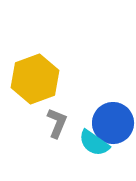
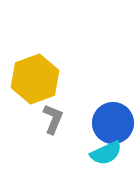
gray L-shape: moved 4 px left, 4 px up
cyan semicircle: moved 12 px right, 10 px down; rotated 60 degrees counterclockwise
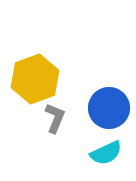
gray L-shape: moved 2 px right, 1 px up
blue circle: moved 4 px left, 15 px up
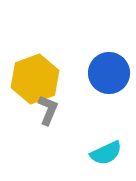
blue circle: moved 35 px up
gray L-shape: moved 7 px left, 8 px up
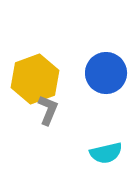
blue circle: moved 3 px left
cyan semicircle: rotated 12 degrees clockwise
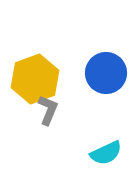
cyan semicircle: rotated 12 degrees counterclockwise
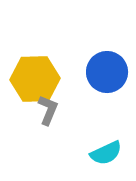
blue circle: moved 1 px right, 1 px up
yellow hexagon: rotated 18 degrees clockwise
